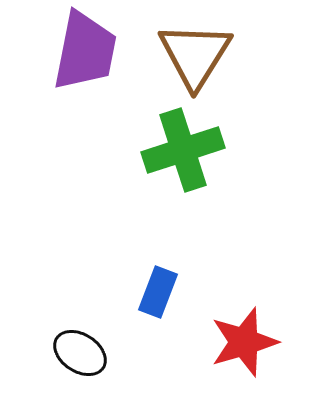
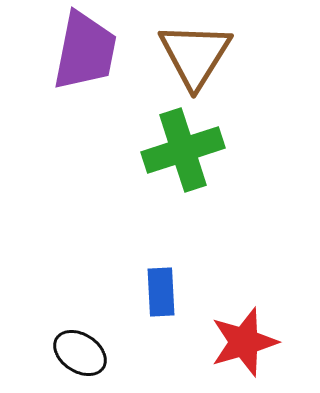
blue rectangle: moved 3 px right; rotated 24 degrees counterclockwise
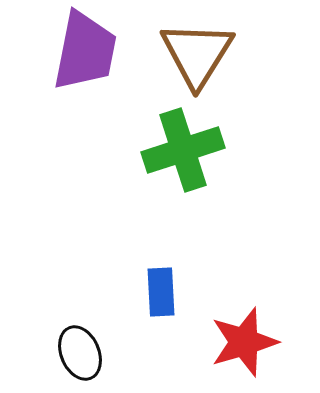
brown triangle: moved 2 px right, 1 px up
black ellipse: rotated 34 degrees clockwise
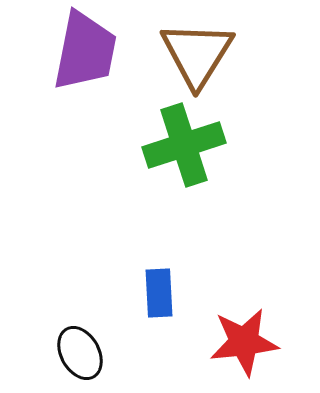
green cross: moved 1 px right, 5 px up
blue rectangle: moved 2 px left, 1 px down
red star: rotated 10 degrees clockwise
black ellipse: rotated 6 degrees counterclockwise
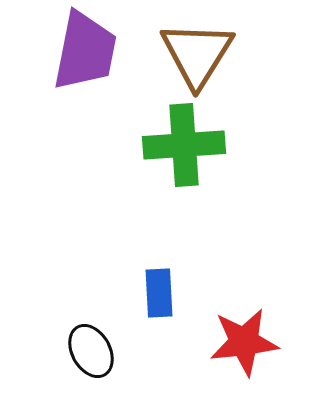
green cross: rotated 14 degrees clockwise
black ellipse: moved 11 px right, 2 px up
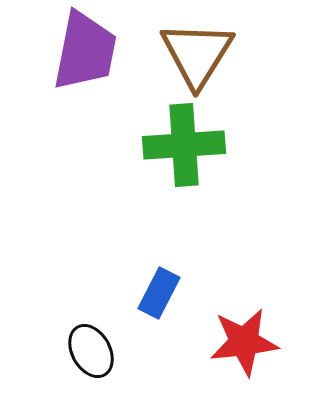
blue rectangle: rotated 30 degrees clockwise
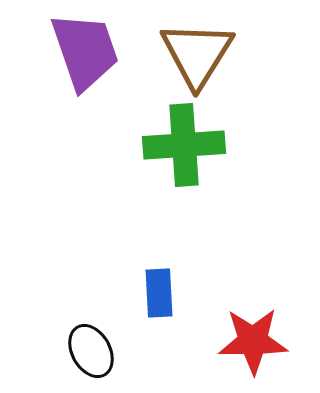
purple trapezoid: rotated 30 degrees counterclockwise
blue rectangle: rotated 30 degrees counterclockwise
red star: moved 9 px right, 1 px up; rotated 6 degrees clockwise
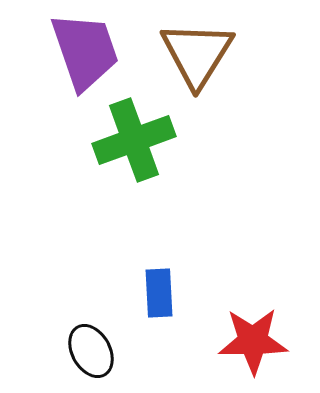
green cross: moved 50 px left, 5 px up; rotated 16 degrees counterclockwise
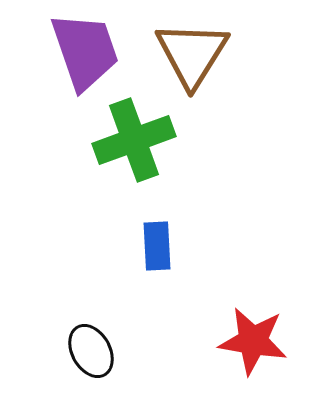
brown triangle: moved 5 px left
blue rectangle: moved 2 px left, 47 px up
red star: rotated 10 degrees clockwise
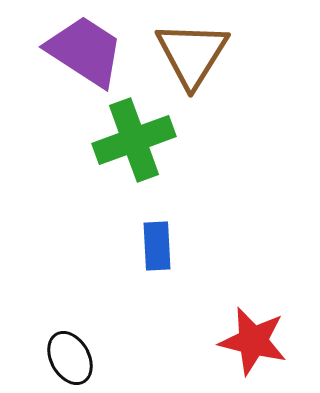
purple trapezoid: rotated 38 degrees counterclockwise
red star: rotated 4 degrees clockwise
black ellipse: moved 21 px left, 7 px down
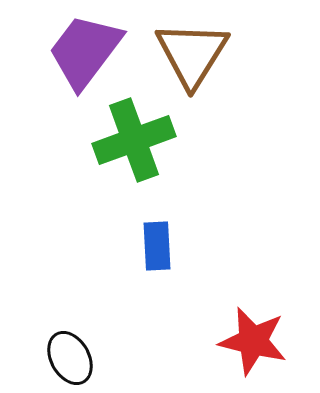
purple trapezoid: rotated 86 degrees counterclockwise
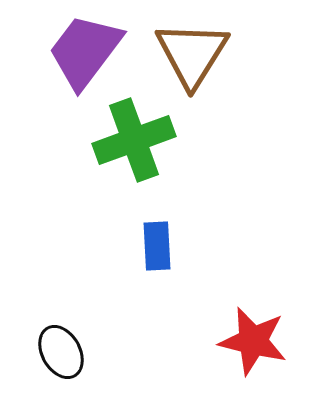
black ellipse: moved 9 px left, 6 px up
